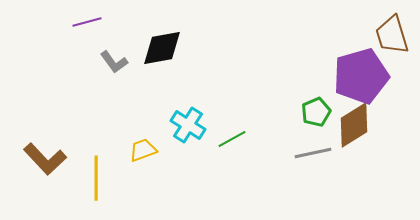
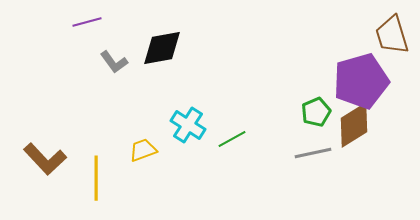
purple pentagon: moved 5 px down
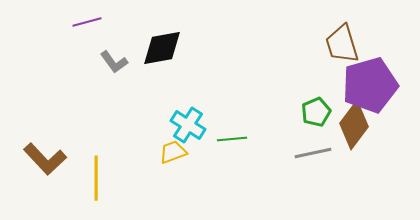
brown trapezoid: moved 50 px left, 9 px down
purple pentagon: moved 9 px right, 4 px down
brown diamond: rotated 21 degrees counterclockwise
green line: rotated 24 degrees clockwise
yellow trapezoid: moved 30 px right, 2 px down
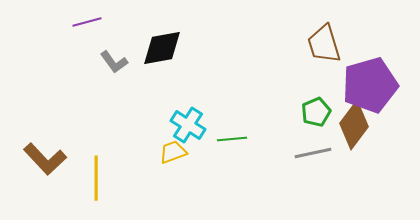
brown trapezoid: moved 18 px left
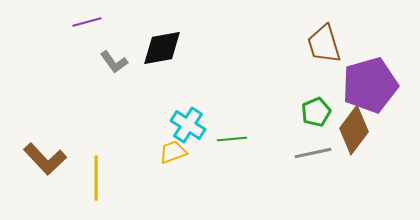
brown diamond: moved 5 px down
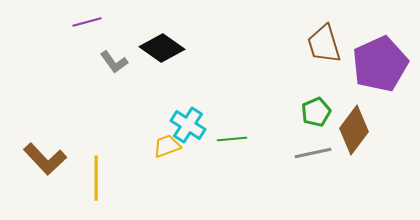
black diamond: rotated 45 degrees clockwise
purple pentagon: moved 10 px right, 21 px up; rotated 8 degrees counterclockwise
yellow trapezoid: moved 6 px left, 6 px up
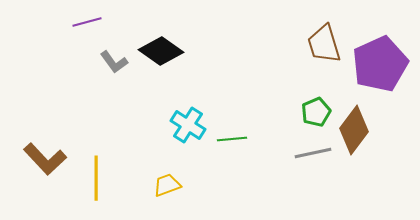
black diamond: moved 1 px left, 3 px down
yellow trapezoid: moved 39 px down
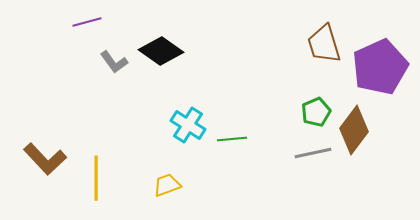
purple pentagon: moved 3 px down
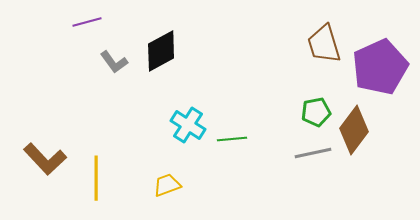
black diamond: rotated 63 degrees counterclockwise
green pentagon: rotated 12 degrees clockwise
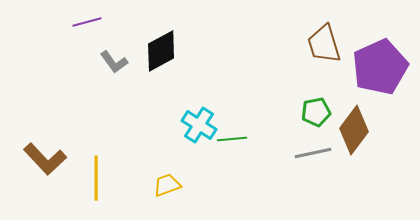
cyan cross: moved 11 px right
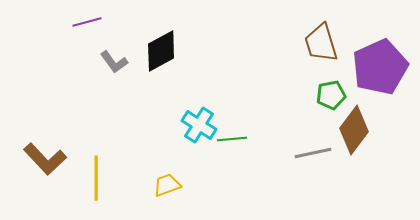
brown trapezoid: moved 3 px left, 1 px up
green pentagon: moved 15 px right, 17 px up
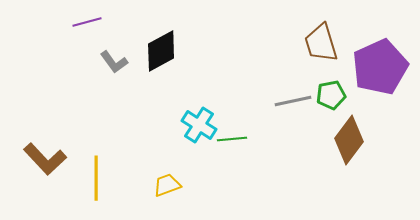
brown diamond: moved 5 px left, 10 px down
gray line: moved 20 px left, 52 px up
